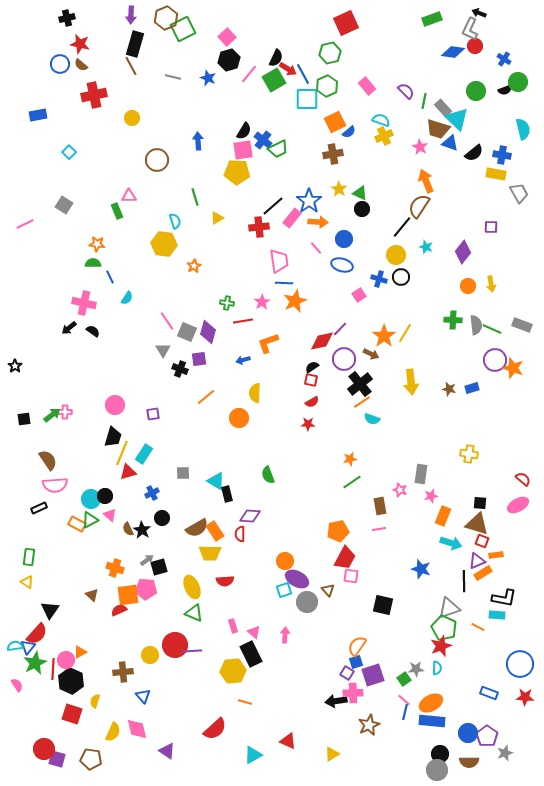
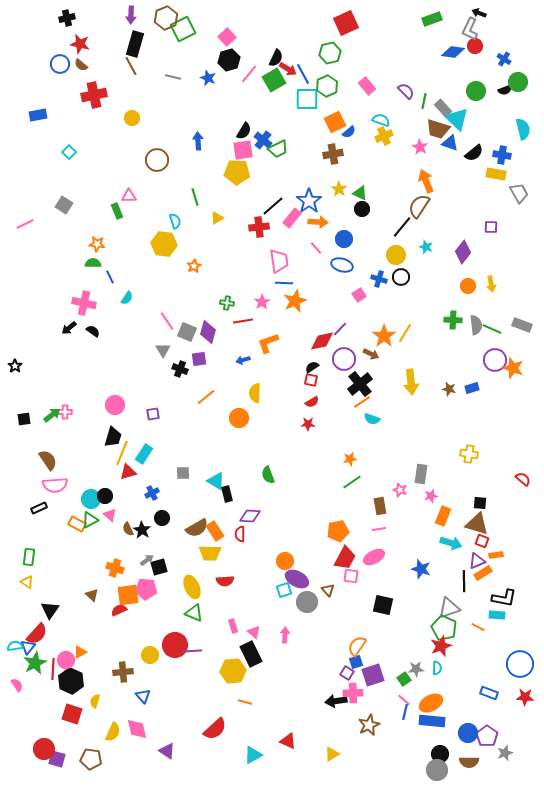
pink ellipse at (518, 505): moved 144 px left, 52 px down
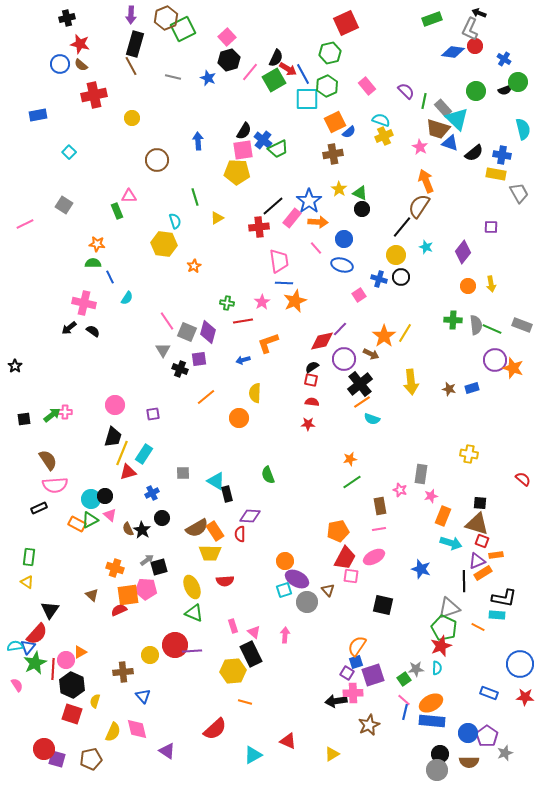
pink line at (249, 74): moved 1 px right, 2 px up
red semicircle at (312, 402): rotated 144 degrees counterclockwise
black hexagon at (71, 681): moved 1 px right, 4 px down
brown pentagon at (91, 759): rotated 20 degrees counterclockwise
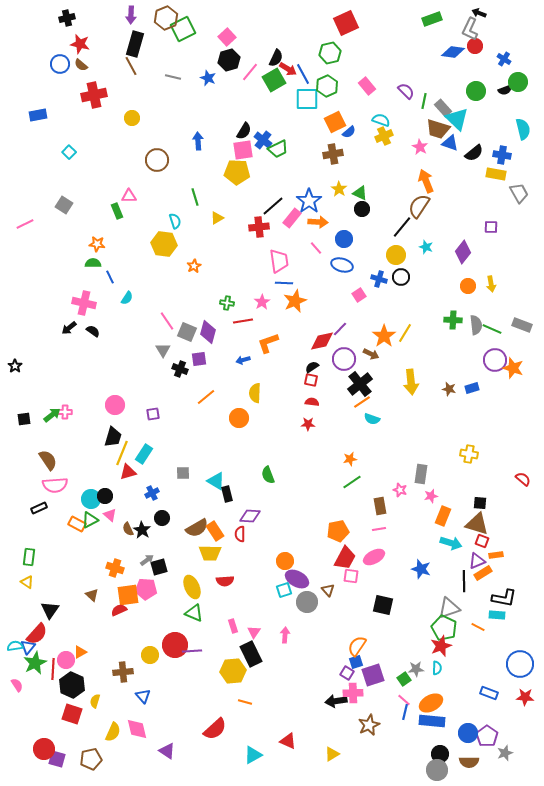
pink triangle at (254, 632): rotated 24 degrees clockwise
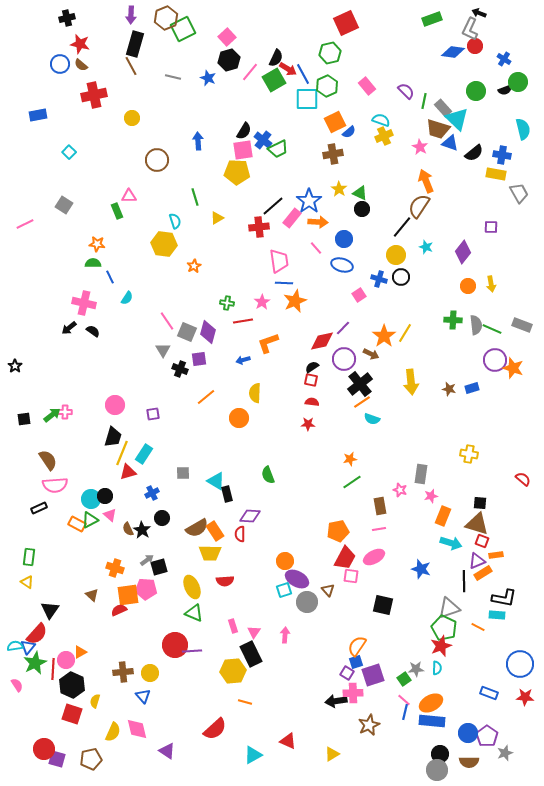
purple line at (340, 329): moved 3 px right, 1 px up
yellow circle at (150, 655): moved 18 px down
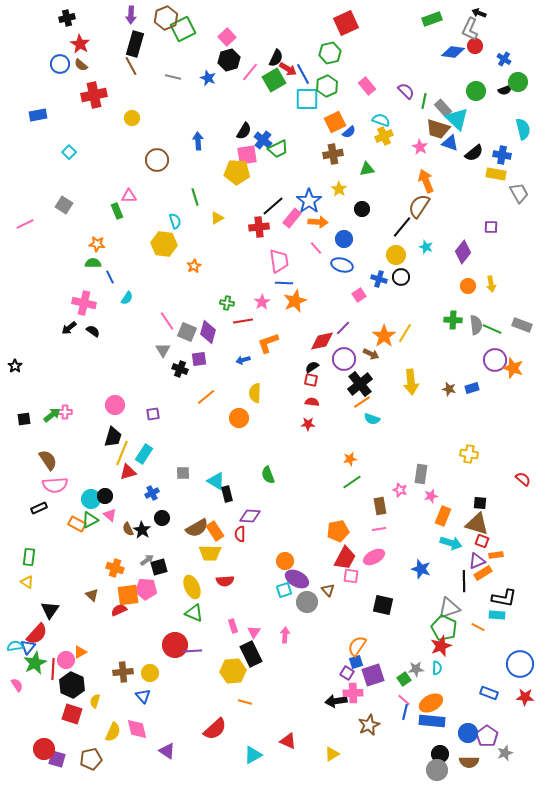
red star at (80, 44): rotated 18 degrees clockwise
pink square at (243, 150): moved 4 px right, 5 px down
green triangle at (360, 193): moved 7 px right, 24 px up; rotated 35 degrees counterclockwise
